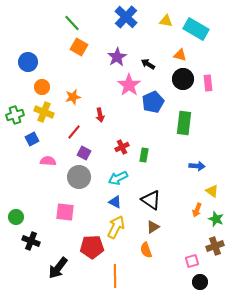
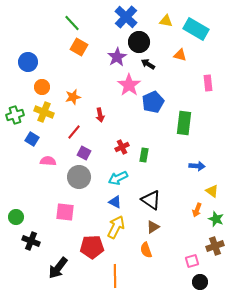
black circle at (183, 79): moved 44 px left, 37 px up
blue square at (32, 139): rotated 32 degrees counterclockwise
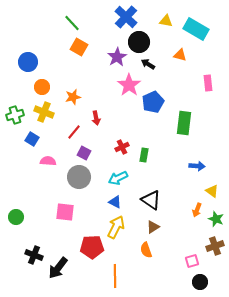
red arrow at (100, 115): moved 4 px left, 3 px down
black cross at (31, 241): moved 3 px right, 14 px down
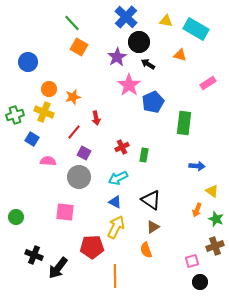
pink rectangle at (208, 83): rotated 63 degrees clockwise
orange circle at (42, 87): moved 7 px right, 2 px down
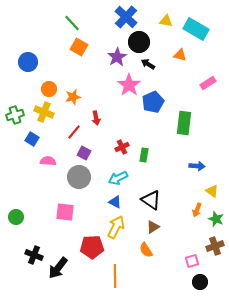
orange semicircle at (146, 250): rotated 14 degrees counterclockwise
